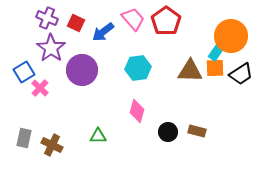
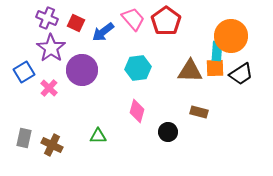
cyan rectangle: rotated 30 degrees counterclockwise
pink cross: moved 9 px right
brown rectangle: moved 2 px right, 19 px up
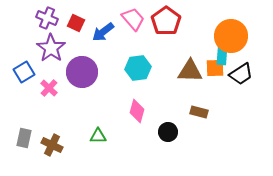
cyan rectangle: moved 5 px right, 4 px down
purple circle: moved 2 px down
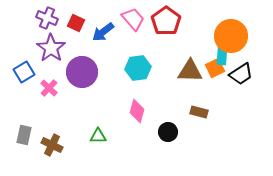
orange square: rotated 24 degrees counterclockwise
gray rectangle: moved 3 px up
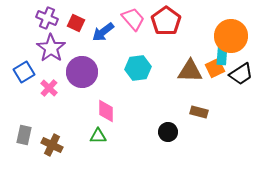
pink diamond: moved 31 px left; rotated 15 degrees counterclockwise
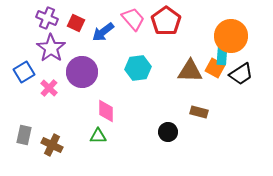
orange square: rotated 36 degrees counterclockwise
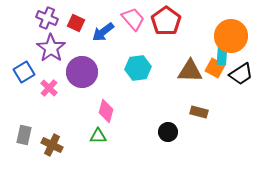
pink diamond: rotated 15 degrees clockwise
